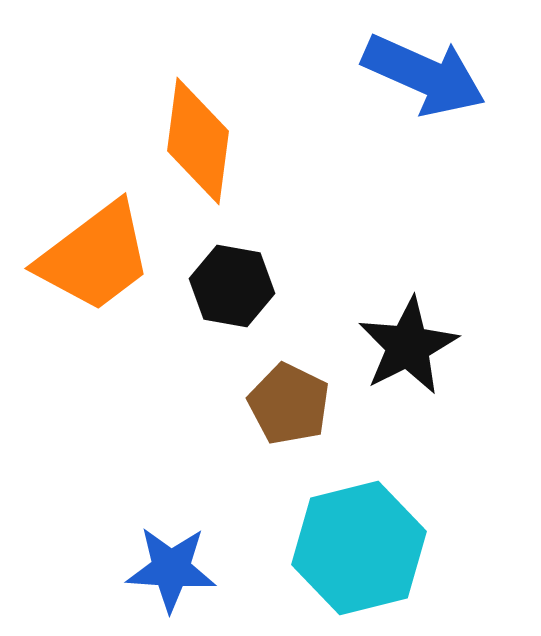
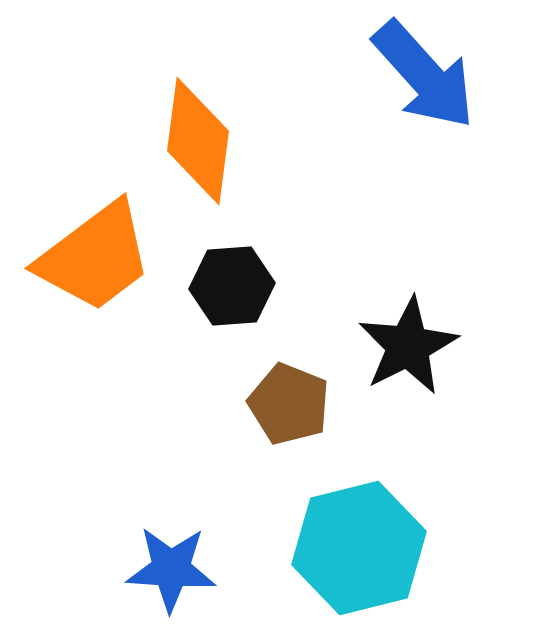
blue arrow: rotated 24 degrees clockwise
black hexagon: rotated 14 degrees counterclockwise
brown pentagon: rotated 4 degrees counterclockwise
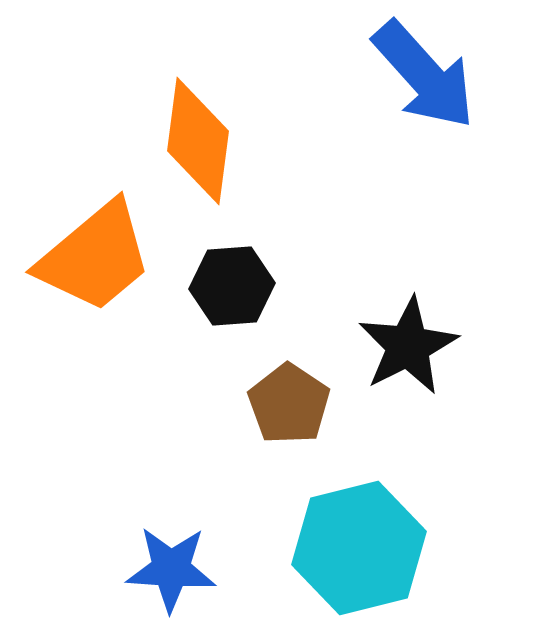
orange trapezoid: rotated 3 degrees counterclockwise
brown pentagon: rotated 12 degrees clockwise
